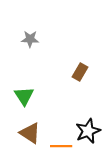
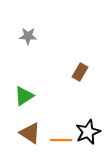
gray star: moved 2 px left, 3 px up
green triangle: rotated 30 degrees clockwise
black star: moved 1 px down
orange line: moved 6 px up
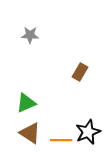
gray star: moved 2 px right, 1 px up
green triangle: moved 2 px right, 7 px down; rotated 10 degrees clockwise
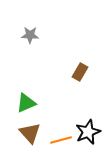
brown triangle: rotated 15 degrees clockwise
orange line: rotated 15 degrees counterclockwise
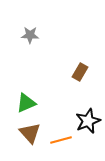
black star: moved 11 px up
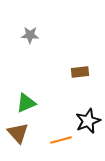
brown rectangle: rotated 54 degrees clockwise
brown triangle: moved 12 px left
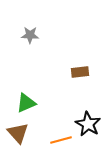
black star: moved 3 px down; rotated 20 degrees counterclockwise
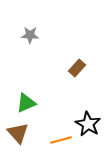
brown rectangle: moved 3 px left, 4 px up; rotated 42 degrees counterclockwise
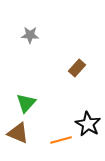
green triangle: rotated 25 degrees counterclockwise
brown triangle: rotated 25 degrees counterclockwise
